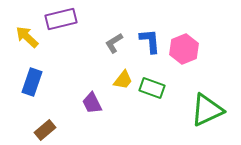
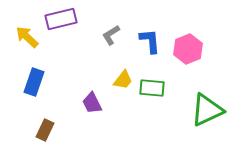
gray L-shape: moved 3 px left, 8 px up
pink hexagon: moved 4 px right
blue rectangle: moved 2 px right
green rectangle: rotated 15 degrees counterclockwise
brown rectangle: rotated 25 degrees counterclockwise
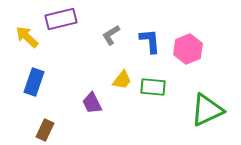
yellow trapezoid: moved 1 px left
green rectangle: moved 1 px right, 1 px up
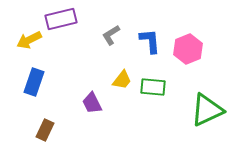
yellow arrow: moved 2 px right, 3 px down; rotated 70 degrees counterclockwise
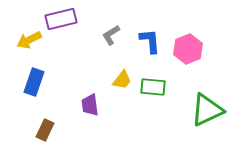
purple trapezoid: moved 2 px left, 2 px down; rotated 20 degrees clockwise
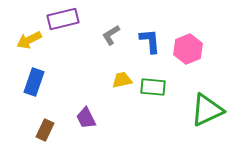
purple rectangle: moved 2 px right
yellow trapezoid: rotated 140 degrees counterclockwise
purple trapezoid: moved 4 px left, 13 px down; rotated 20 degrees counterclockwise
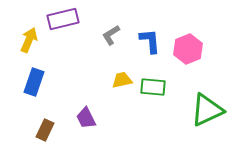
yellow arrow: rotated 140 degrees clockwise
